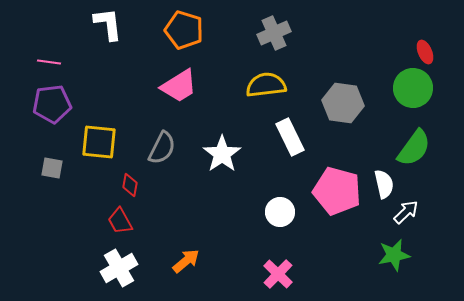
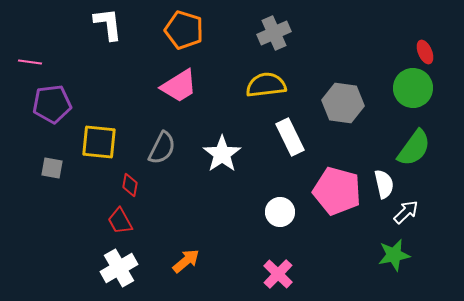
pink line: moved 19 px left
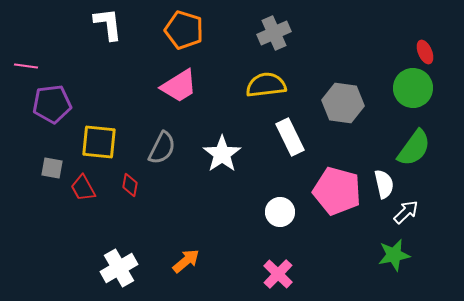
pink line: moved 4 px left, 4 px down
red trapezoid: moved 37 px left, 33 px up
